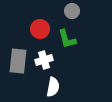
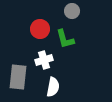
green L-shape: moved 2 px left
gray rectangle: moved 16 px down
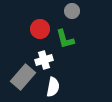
gray rectangle: moved 5 px right; rotated 35 degrees clockwise
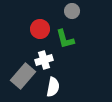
gray rectangle: moved 1 px up
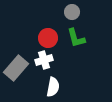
gray circle: moved 1 px down
red circle: moved 8 px right, 9 px down
green L-shape: moved 11 px right, 1 px up
gray rectangle: moved 7 px left, 8 px up
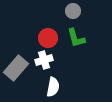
gray circle: moved 1 px right, 1 px up
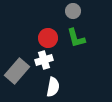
gray rectangle: moved 1 px right, 3 px down
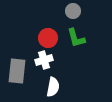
gray rectangle: rotated 35 degrees counterclockwise
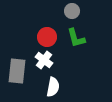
gray circle: moved 1 px left
red circle: moved 1 px left, 1 px up
white cross: rotated 36 degrees counterclockwise
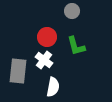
green L-shape: moved 8 px down
gray rectangle: moved 1 px right
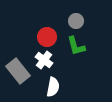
gray circle: moved 4 px right, 10 px down
gray rectangle: rotated 45 degrees counterclockwise
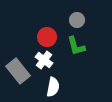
gray circle: moved 1 px right, 1 px up
